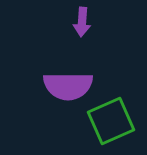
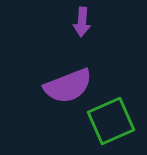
purple semicircle: rotated 21 degrees counterclockwise
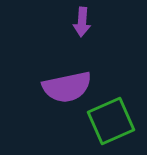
purple semicircle: moved 1 px left, 1 px down; rotated 9 degrees clockwise
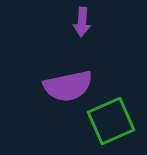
purple semicircle: moved 1 px right, 1 px up
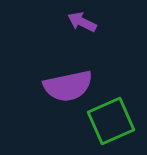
purple arrow: rotated 112 degrees clockwise
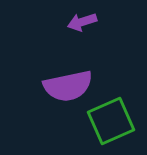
purple arrow: rotated 44 degrees counterclockwise
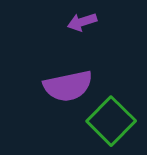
green square: rotated 21 degrees counterclockwise
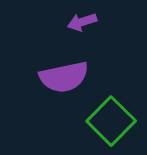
purple semicircle: moved 4 px left, 9 px up
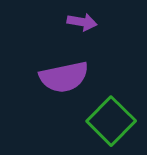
purple arrow: rotated 152 degrees counterclockwise
